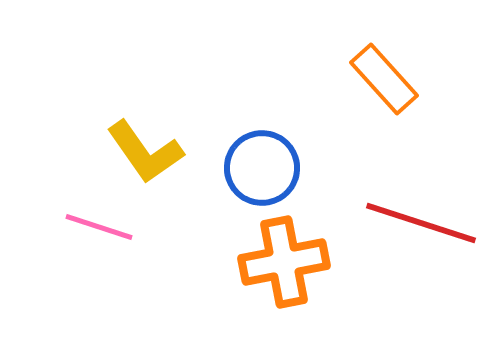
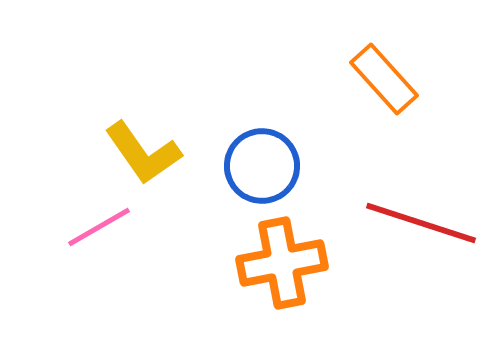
yellow L-shape: moved 2 px left, 1 px down
blue circle: moved 2 px up
pink line: rotated 48 degrees counterclockwise
orange cross: moved 2 px left, 1 px down
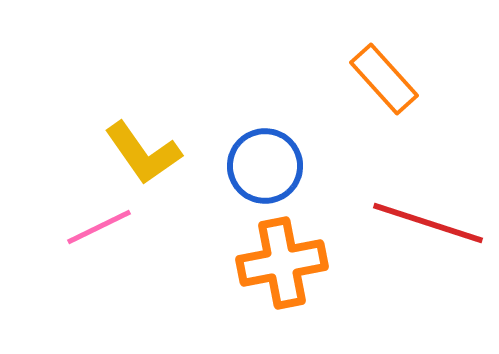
blue circle: moved 3 px right
red line: moved 7 px right
pink line: rotated 4 degrees clockwise
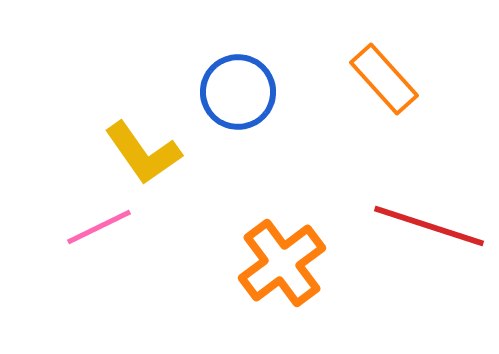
blue circle: moved 27 px left, 74 px up
red line: moved 1 px right, 3 px down
orange cross: rotated 26 degrees counterclockwise
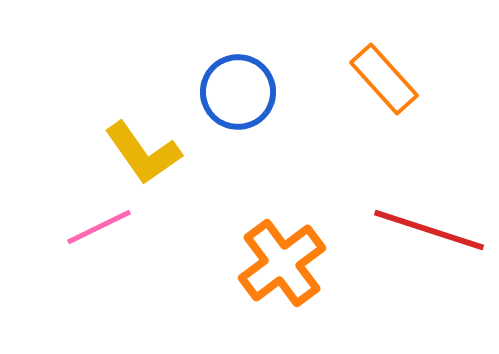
red line: moved 4 px down
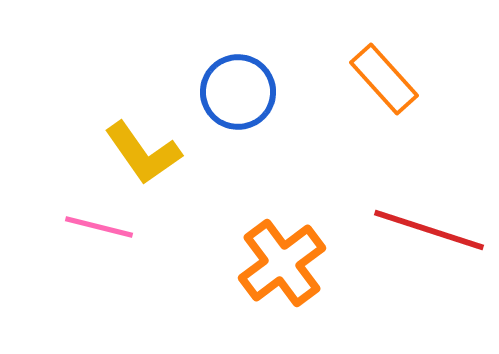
pink line: rotated 40 degrees clockwise
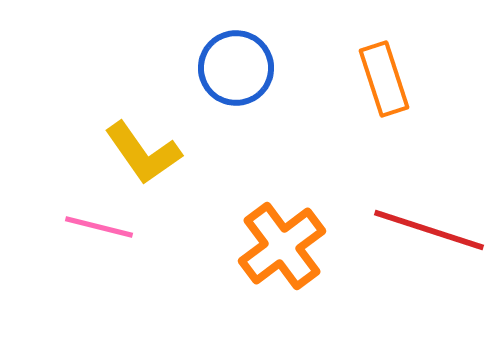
orange rectangle: rotated 24 degrees clockwise
blue circle: moved 2 px left, 24 px up
orange cross: moved 17 px up
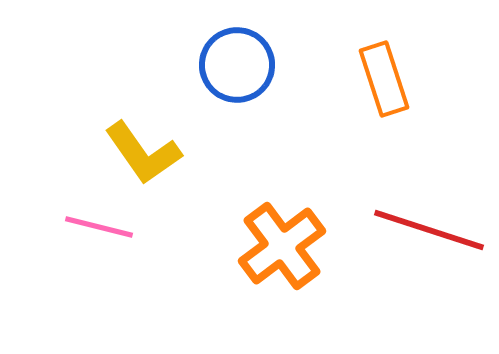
blue circle: moved 1 px right, 3 px up
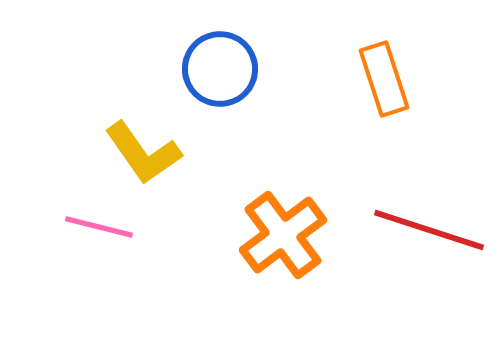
blue circle: moved 17 px left, 4 px down
orange cross: moved 1 px right, 11 px up
